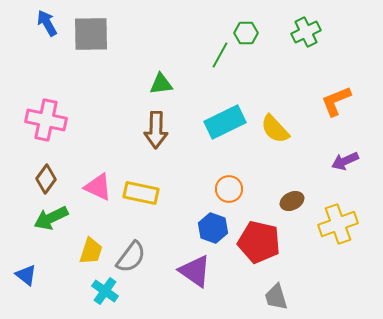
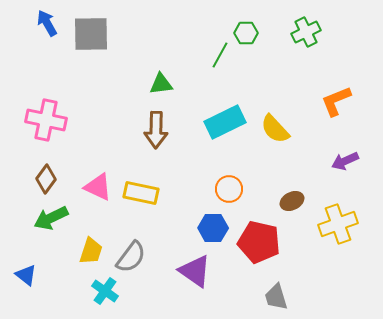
blue hexagon: rotated 20 degrees counterclockwise
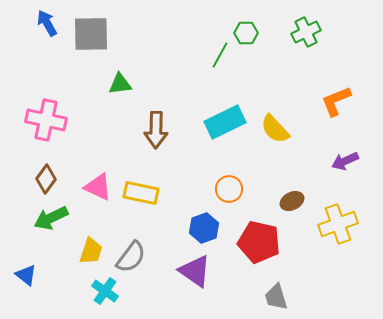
green triangle: moved 41 px left
blue hexagon: moved 9 px left; rotated 20 degrees counterclockwise
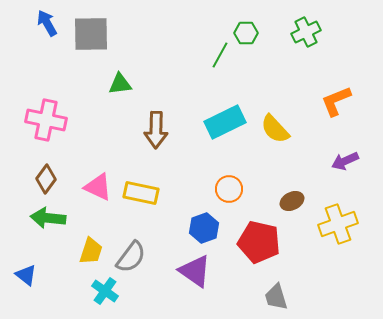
green arrow: moved 3 px left; rotated 32 degrees clockwise
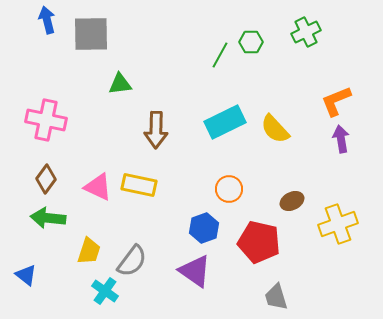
blue arrow: moved 3 px up; rotated 16 degrees clockwise
green hexagon: moved 5 px right, 9 px down
purple arrow: moved 4 px left, 22 px up; rotated 104 degrees clockwise
yellow rectangle: moved 2 px left, 8 px up
yellow trapezoid: moved 2 px left
gray semicircle: moved 1 px right, 4 px down
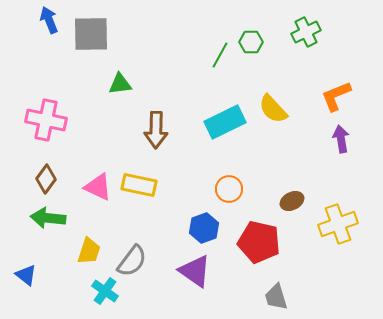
blue arrow: moved 2 px right; rotated 8 degrees counterclockwise
orange L-shape: moved 5 px up
yellow semicircle: moved 2 px left, 20 px up
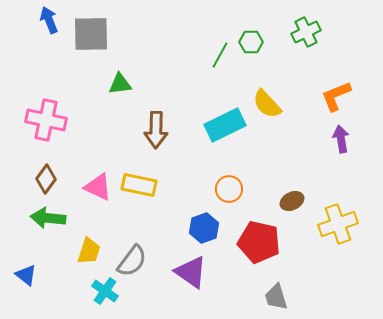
yellow semicircle: moved 6 px left, 5 px up
cyan rectangle: moved 3 px down
purple triangle: moved 4 px left, 1 px down
